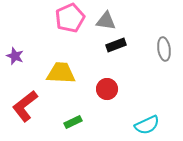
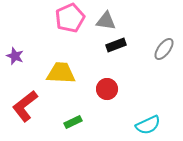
gray ellipse: rotated 45 degrees clockwise
cyan semicircle: moved 1 px right
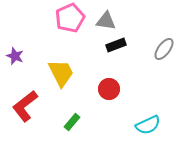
yellow trapezoid: rotated 60 degrees clockwise
red circle: moved 2 px right
green rectangle: moved 1 px left; rotated 24 degrees counterclockwise
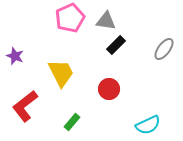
black rectangle: rotated 24 degrees counterclockwise
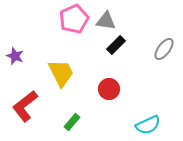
pink pentagon: moved 4 px right, 1 px down
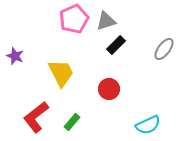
gray triangle: rotated 25 degrees counterclockwise
red L-shape: moved 11 px right, 11 px down
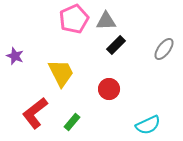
gray triangle: rotated 15 degrees clockwise
red L-shape: moved 1 px left, 4 px up
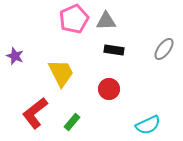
black rectangle: moved 2 px left, 5 px down; rotated 54 degrees clockwise
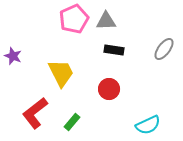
purple star: moved 2 px left
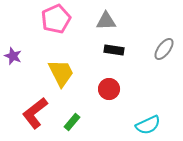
pink pentagon: moved 18 px left
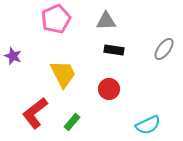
yellow trapezoid: moved 2 px right, 1 px down
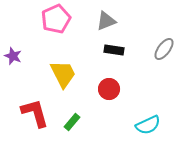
gray triangle: rotated 20 degrees counterclockwise
red L-shape: rotated 112 degrees clockwise
